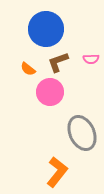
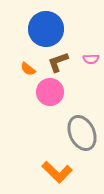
orange L-shape: rotated 96 degrees clockwise
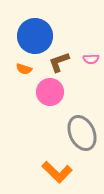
blue circle: moved 11 px left, 7 px down
brown L-shape: moved 1 px right
orange semicircle: moved 4 px left; rotated 21 degrees counterclockwise
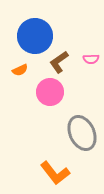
brown L-shape: rotated 15 degrees counterclockwise
orange semicircle: moved 4 px left, 1 px down; rotated 42 degrees counterclockwise
orange L-shape: moved 2 px left, 1 px down; rotated 8 degrees clockwise
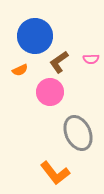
gray ellipse: moved 4 px left
